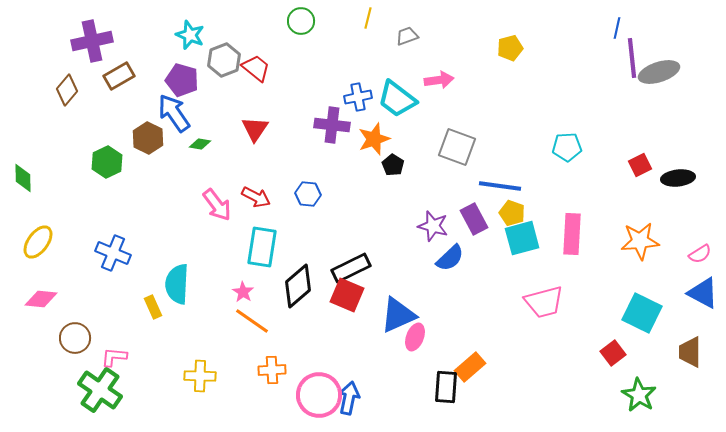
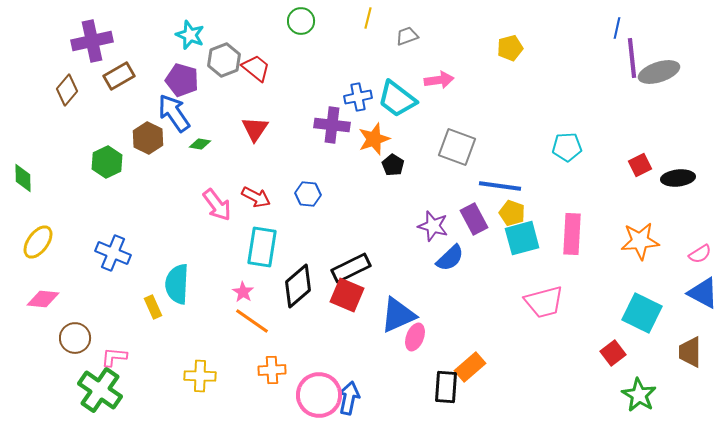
pink diamond at (41, 299): moved 2 px right
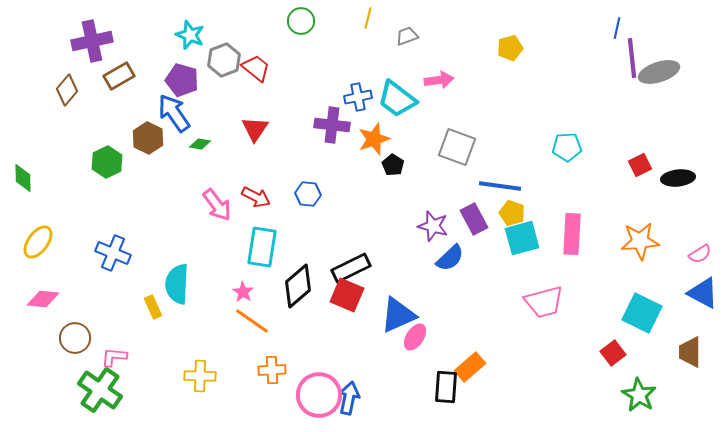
pink ellipse at (415, 337): rotated 12 degrees clockwise
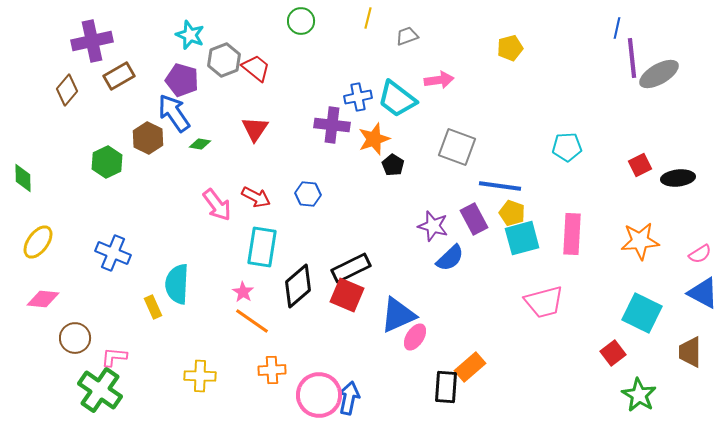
gray ellipse at (659, 72): moved 2 px down; rotated 12 degrees counterclockwise
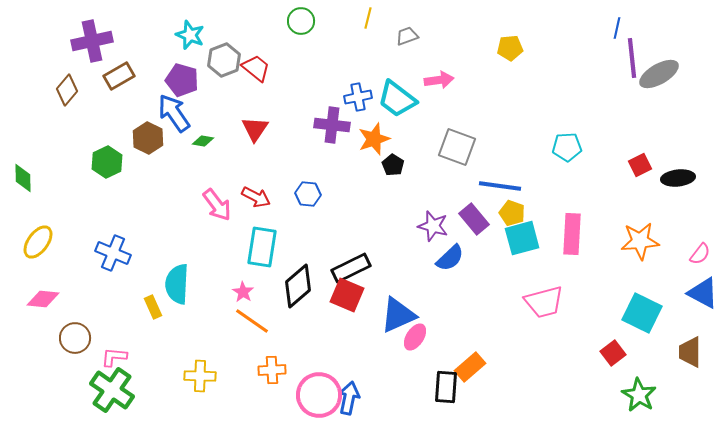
yellow pentagon at (510, 48): rotated 10 degrees clockwise
green diamond at (200, 144): moved 3 px right, 3 px up
purple rectangle at (474, 219): rotated 12 degrees counterclockwise
pink semicircle at (700, 254): rotated 20 degrees counterclockwise
green cross at (100, 390): moved 12 px right
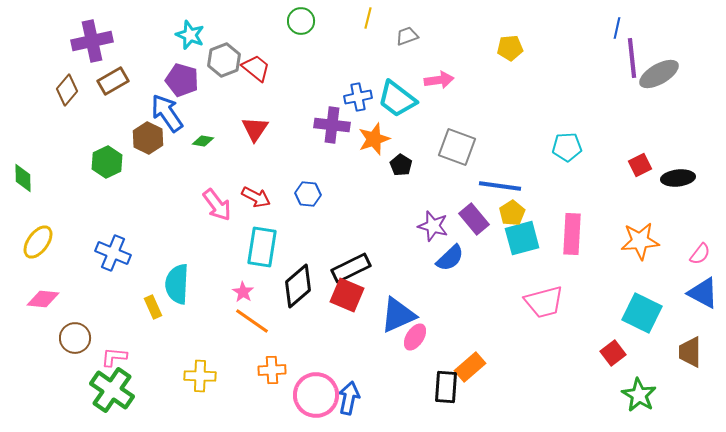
brown rectangle at (119, 76): moved 6 px left, 5 px down
blue arrow at (174, 113): moved 7 px left
black pentagon at (393, 165): moved 8 px right
yellow pentagon at (512, 213): rotated 20 degrees clockwise
pink circle at (319, 395): moved 3 px left
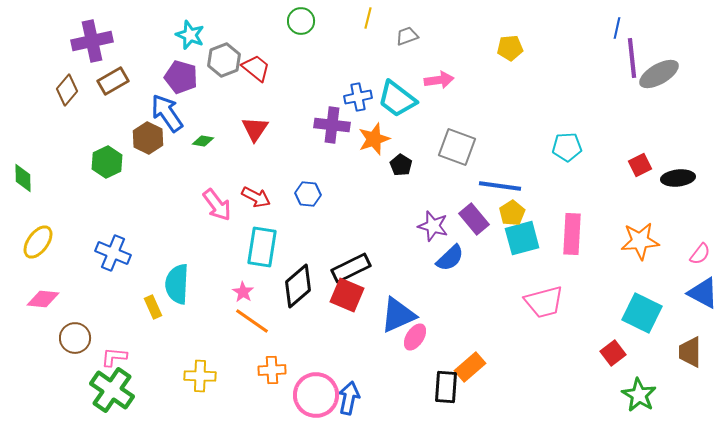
purple pentagon at (182, 80): moved 1 px left, 3 px up
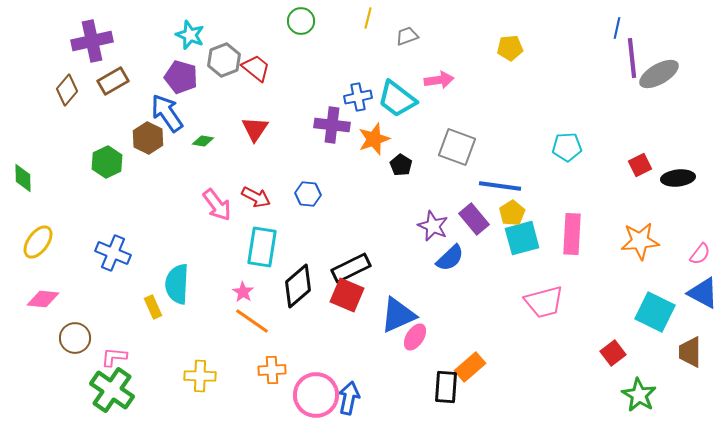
purple star at (433, 226): rotated 8 degrees clockwise
cyan square at (642, 313): moved 13 px right, 1 px up
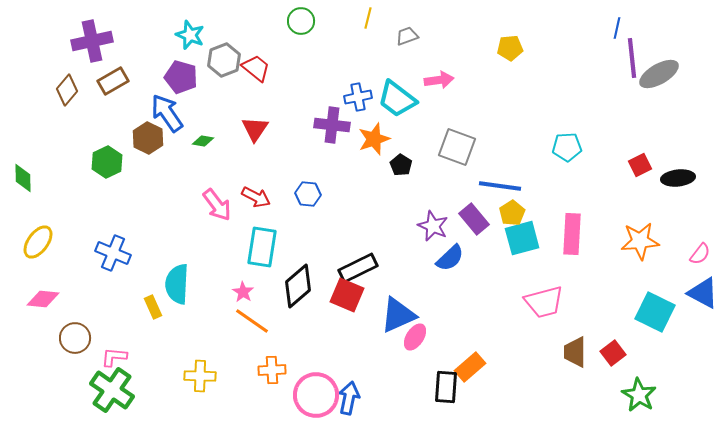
black rectangle at (351, 268): moved 7 px right
brown trapezoid at (690, 352): moved 115 px left
